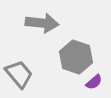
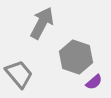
gray arrow: rotated 68 degrees counterclockwise
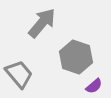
gray arrow: rotated 12 degrees clockwise
purple semicircle: moved 4 px down
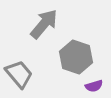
gray arrow: moved 2 px right, 1 px down
purple semicircle: rotated 24 degrees clockwise
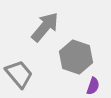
gray arrow: moved 1 px right, 3 px down
purple semicircle: moved 1 px left; rotated 54 degrees counterclockwise
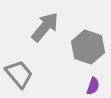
gray hexagon: moved 12 px right, 10 px up
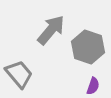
gray arrow: moved 6 px right, 3 px down
